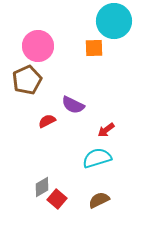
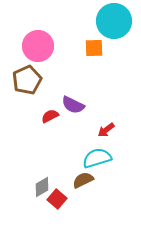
red semicircle: moved 3 px right, 5 px up
brown semicircle: moved 16 px left, 20 px up
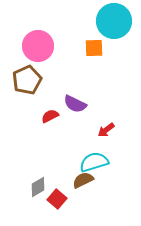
purple semicircle: moved 2 px right, 1 px up
cyan semicircle: moved 3 px left, 4 px down
gray diamond: moved 4 px left
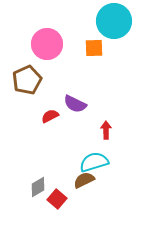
pink circle: moved 9 px right, 2 px up
red arrow: rotated 126 degrees clockwise
brown semicircle: moved 1 px right
